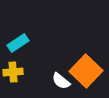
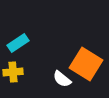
orange square: moved 7 px up; rotated 12 degrees counterclockwise
white semicircle: moved 1 px right, 2 px up
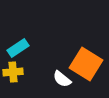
cyan rectangle: moved 5 px down
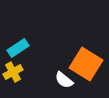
yellow cross: rotated 24 degrees counterclockwise
white semicircle: moved 2 px right, 1 px down
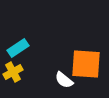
orange square: rotated 28 degrees counterclockwise
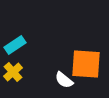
cyan rectangle: moved 3 px left, 3 px up
yellow cross: rotated 12 degrees counterclockwise
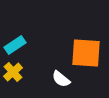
orange square: moved 11 px up
white semicircle: moved 3 px left, 1 px up
